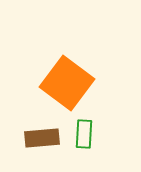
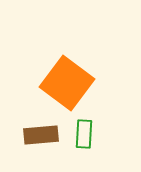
brown rectangle: moved 1 px left, 3 px up
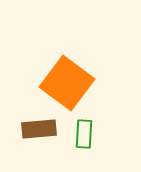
brown rectangle: moved 2 px left, 6 px up
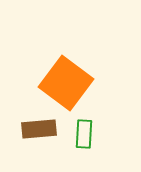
orange square: moved 1 px left
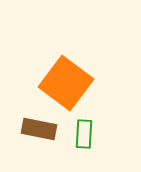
brown rectangle: rotated 16 degrees clockwise
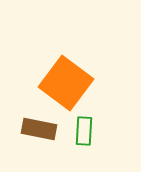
green rectangle: moved 3 px up
